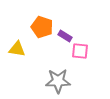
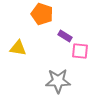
orange pentagon: moved 13 px up
yellow triangle: moved 1 px right, 1 px up
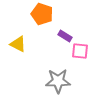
yellow triangle: moved 4 px up; rotated 18 degrees clockwise
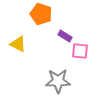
orange pentagon: moved 1 px left
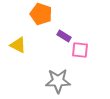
purple rectangle: moved 1 px left
yellow triangle: moved 1 px down
pink square: moved 1 px up
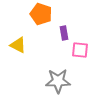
purple rectangle: moved 3 px up; rotated 48 degrees clockwise
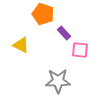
orange pentagon: moved 2 px right
purple rectangle: rotated 32 degrees counterclockwise
yellow triangle: moved 3 px right
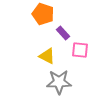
purple rectangle: moved 1 px left
yellow triangle: moved 26 px right, 11 px down
gray star: moved 1 px right, 1 px down
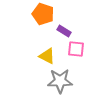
purple rectangle: moved 1 px right, 2 px up; rotated 16 degrees counterclockwise
pink square: moved 4 px left, 1 px up
gray star: moved 1 px right, 1 px up
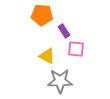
orange pentagon: moved 1 px left, 1 px down; rotated 15 degrees counterclockwise
purple rectangle: rotated 24 degrees clockwise
